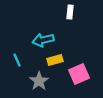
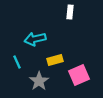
cyan arrow: moved 8 px left, 1 px up
cyan line: moved 2 px down
pink square: moved 1 px down
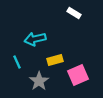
white rectangle: moved 4 px right, 1 px down; rotated 64 degrees counterclockwise
pink square: moved 1 px left
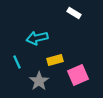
cyan arrow: moved 2 px right, 1 px up
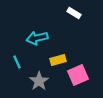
yellow rectangle: moved 3 px right
